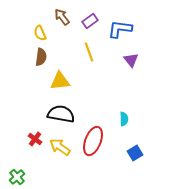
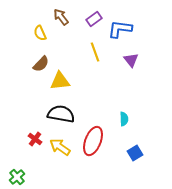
brown arrow: moved 1 px left
purple rectangle: moved 4 px right, 2 px up
yellow line: moved 6 px right
brown semicircle: moved 7 px down; rotated 36 degrees clockwise
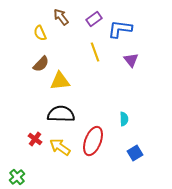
black semicircle: rotated 8 degrees counterclockwise
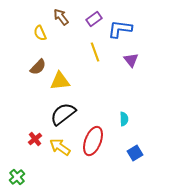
brown semicircle: moved 3 px left, 3 px down
black semicircle: moved 2 px right; rotated 40 degrees counterclockwise
red cross: rotated 16 degrees clockwise
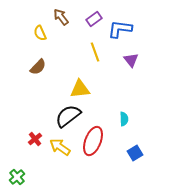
yellow triangle: moved 20 px right, 8 px down
black semicircle: moved 5 px right, 2 px down
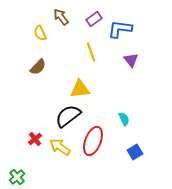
yellow line: moved 4 px left
cyan semicircle: rotated 24 degrees counterclockwise
blue square: moved 1 px up
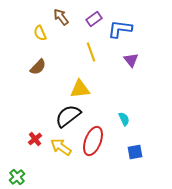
yellow arrow: moved 1 px right
blue square: rotated 21 degrees clockwise
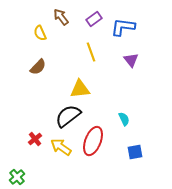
blue L-shape: moved 3 px right, 2 px up
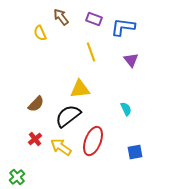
purple rectangle: rotated 56 degrees clockwise
brown semicircle: moved 2 px left, 37 px down
cyan semicircle: moved 2 px right, 10 px up
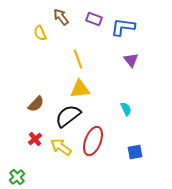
yellow line: moved 13 px left, 7 px down
